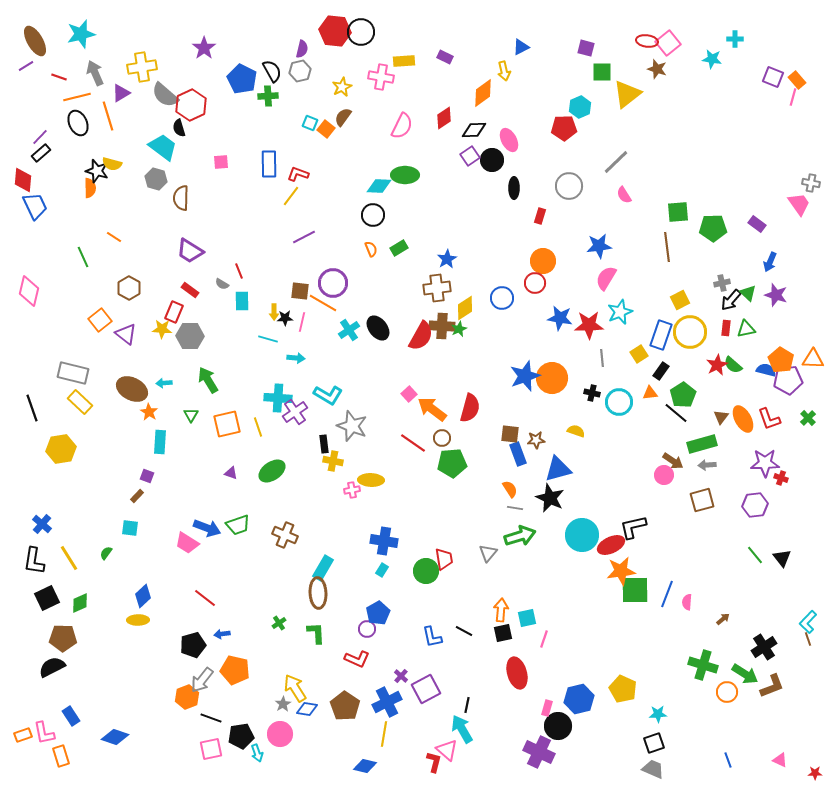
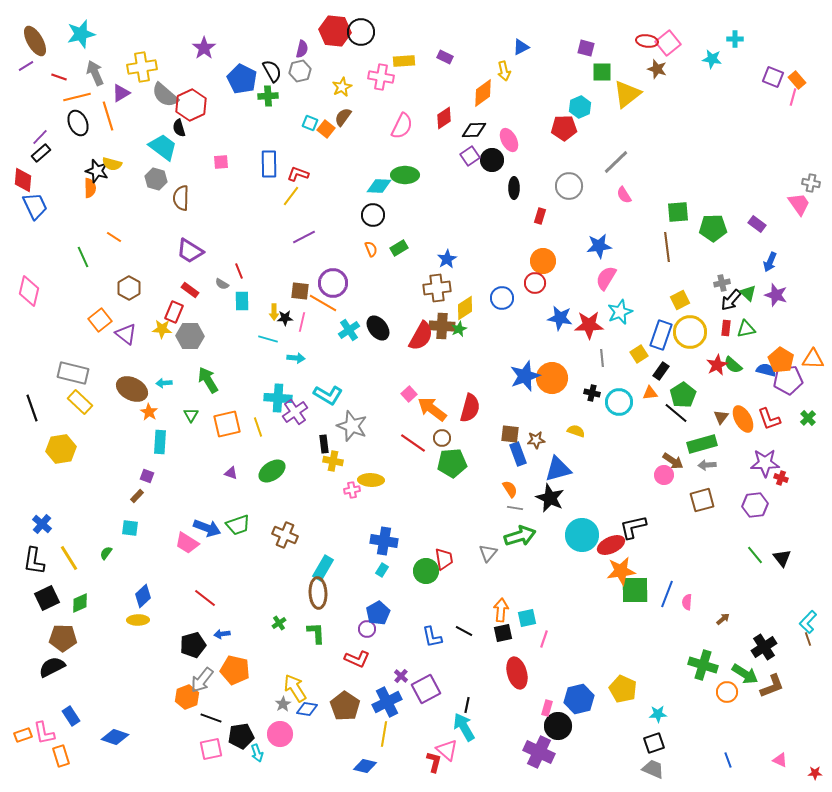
cyan arrow at (462, 729): moved 2 px right, 2 px up
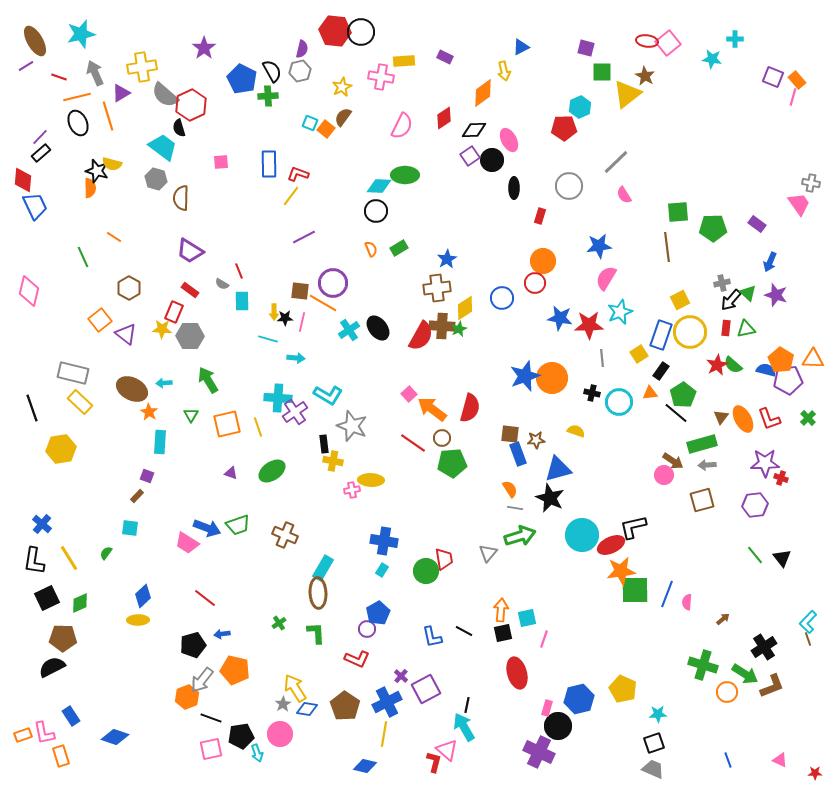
brown star at (657, 69): moved 12 px left, 7 px down; rotated 12 degrees clockwise
black circle at (373, 215): moved 3 px right, 4 px up
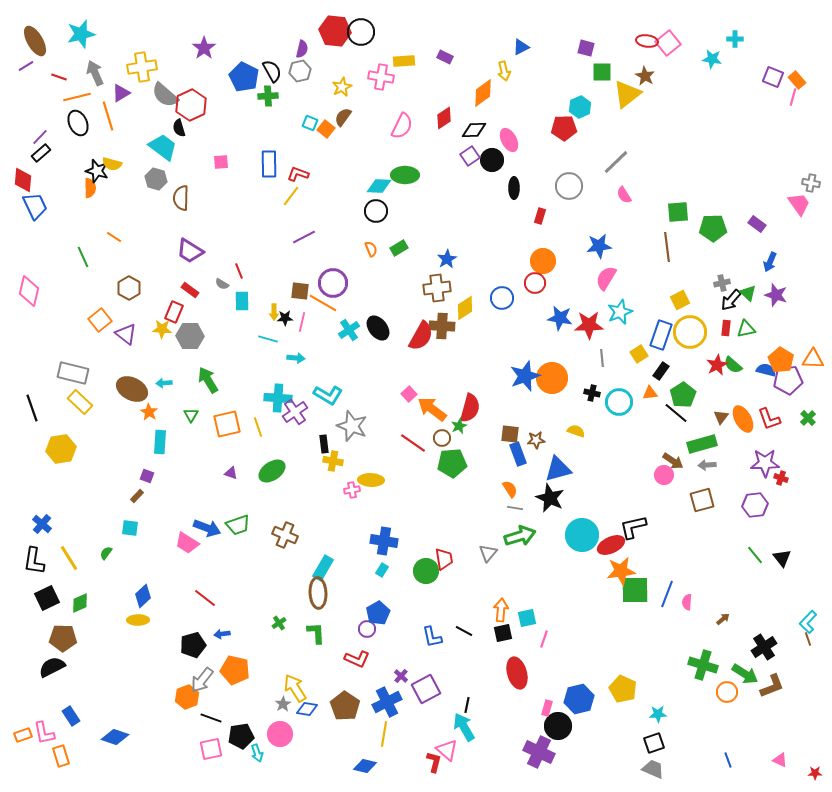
blue pentagon at (242, 79): moved 2 px right, 2 px up
green star at (459, 329): moved 97 px down
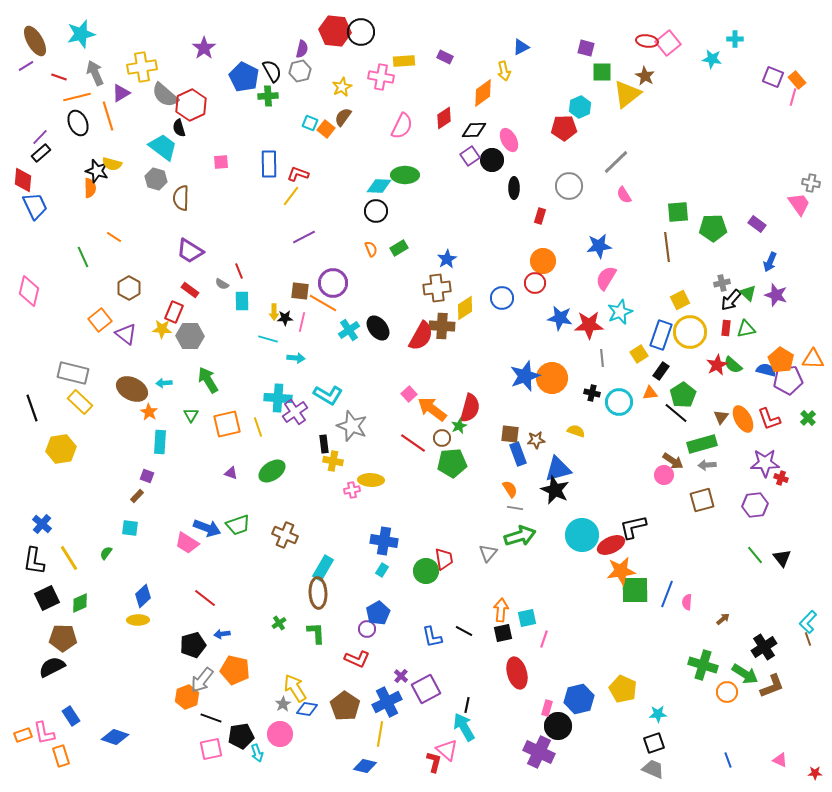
black star at (550, 498): moved 5 px right, 8 px up
yellow line at (384, 734): moved 4 px left
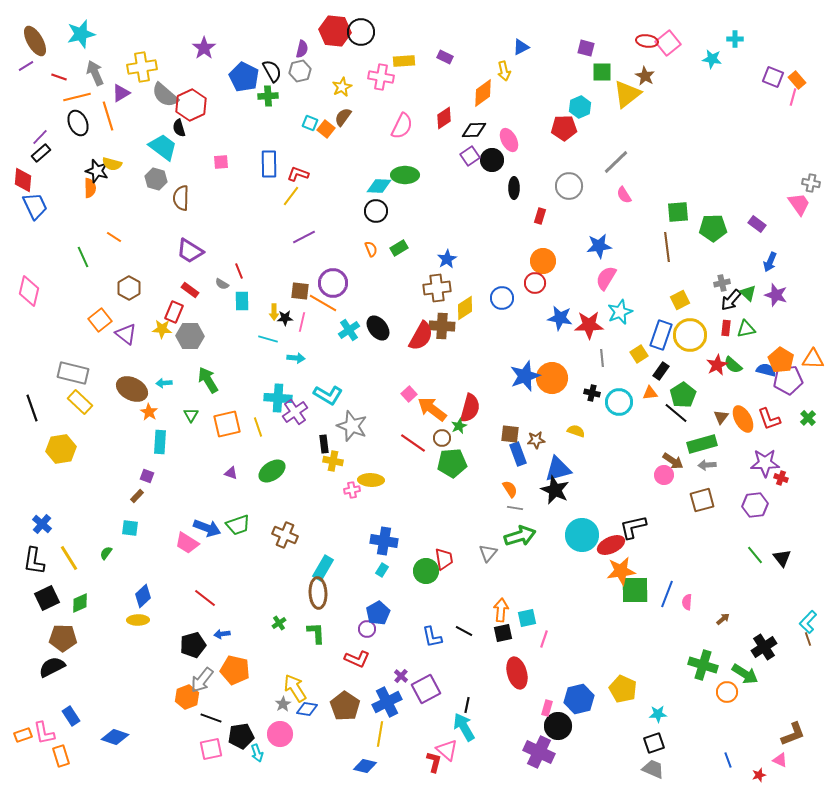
yellow circle at (690, 332): moved 3 px down
brown L-shape at (772, 686): moved 21 px right, 48 px down
red star at (815, 773): moved 56 px left, 2 px down; rotated 16 degrees counterclockwise
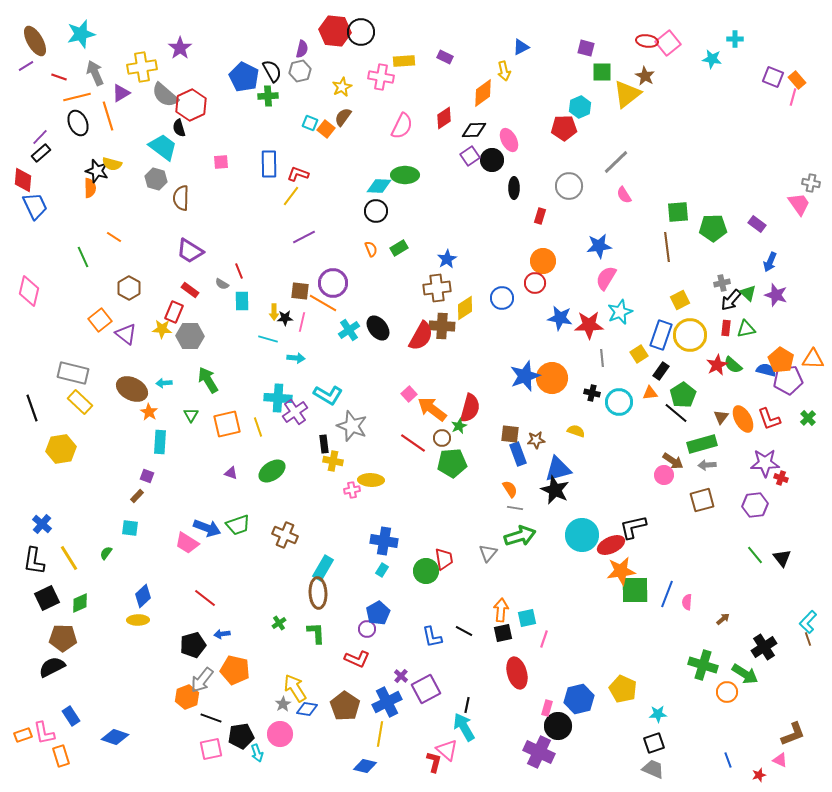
purple star at (204, 48): moved 24 px left
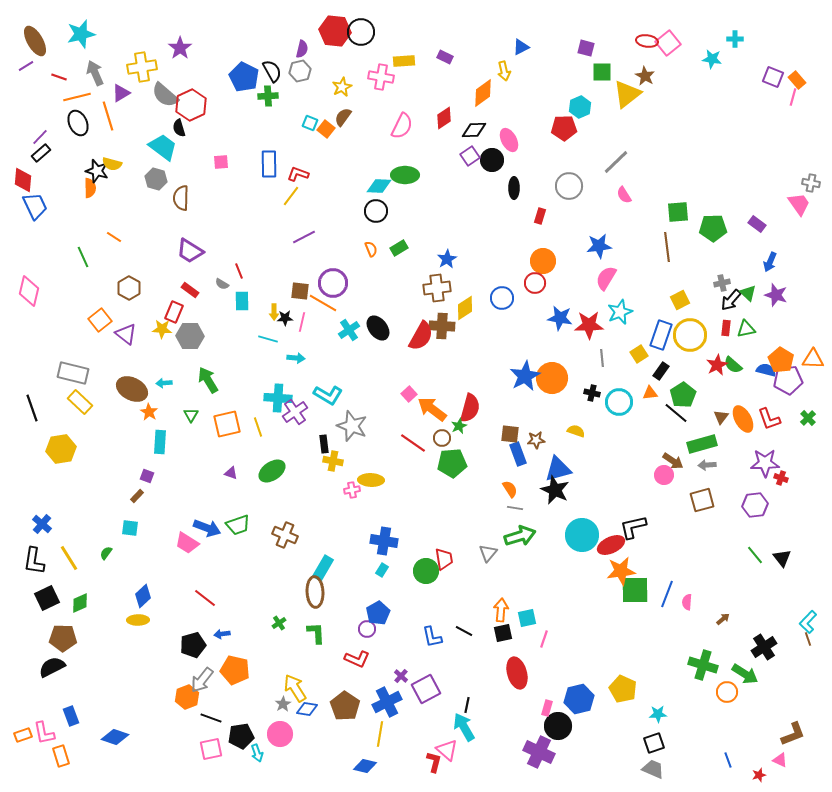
blue star at (525, 376): rotated 8 degrees counterclockwise
brown ellipse at (318, 593): moved 3 px left, 1 px up
blue rectangle at (71, 716): rotated 12 degrees clockwise
